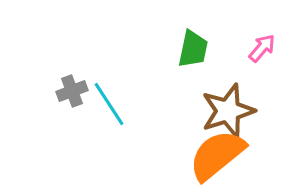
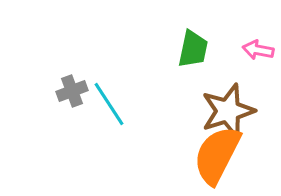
pink arrow: moved 4 px left, 2 px down; rotated 120 degrees counterclockwise
orange semicircle: rotated 24 degrees counterclockwise
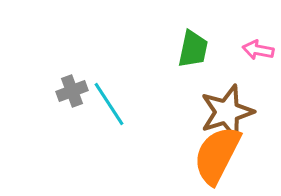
brown star: moved 1 px left, 1 px down
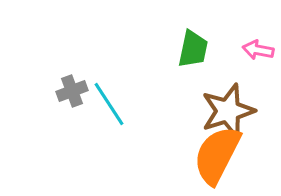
brown star: moved 1 px right, 1 px up
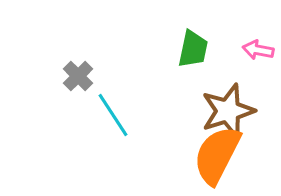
gray cross: moved 6 px right, 15 px up; rotated 24 degrees counterclockwise
cyan line: moved 4 px right, 11 px down
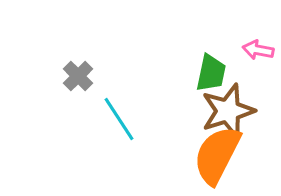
green trapezoid: moved 18 px right, 24 px down
cyan line: moved 6 px right, 4 px down
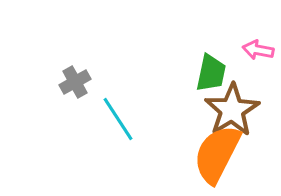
gray cross: moved 3 px left, 6 px down; rotated 16 degrees clockwise
brown star: moved 4 px right, 1 px up; rotated 14 degrees counterclockwise
cyan line: moved 1 px left
orange semicircle: moved 1 px up
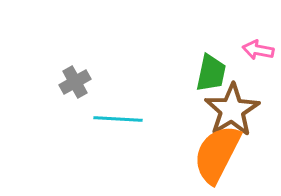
cyan line: rotated 54 degrees counterclockwise
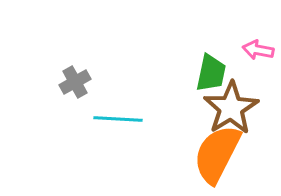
brown star: moved 1 px left, 2 px up
